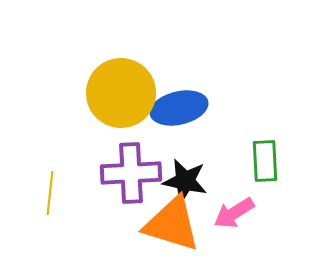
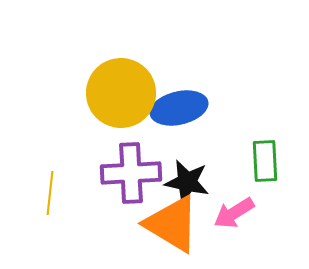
black star: moved 2 px right, 1 px down
orange triangle: rotated 14 degrees clockwise
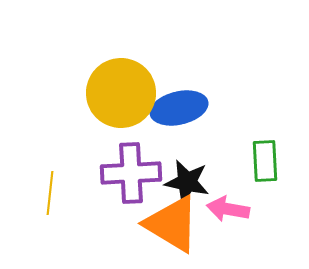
pink arrow: moved 6 px left, 4 px up; rotated 42 degrees clockwise
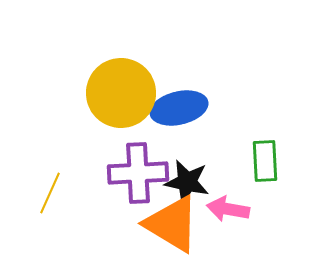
purple cross: moved 7 px right
yellow line: rotated 18 degrees clockwise
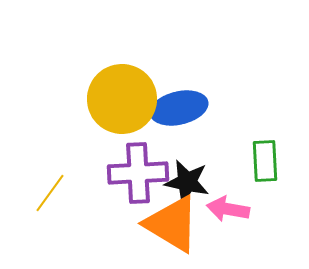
yellow circle: moved 1 px right, 6 px down
yellow line: rotated 12 degrees clockwise
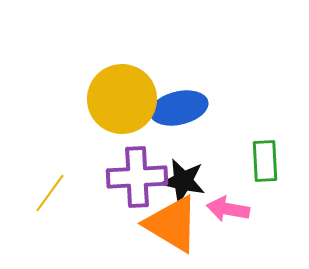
purple cross: moved 1 px left, 4 px down
black star: moved 4 px left, 1 px up
